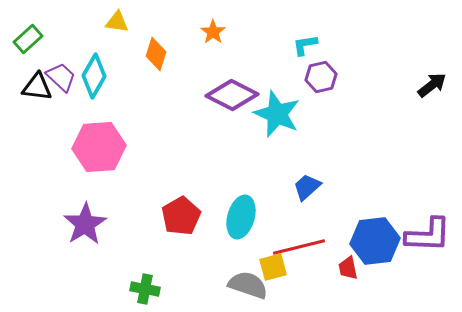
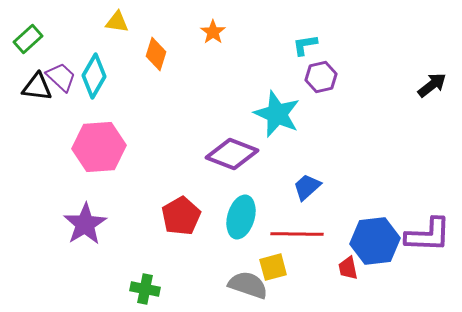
purple diamond: moved 59 px down; rotated 6 degrees counterclockwise
red line: moved 2 px left, 13 px up; rotated 15 degrees clockwise
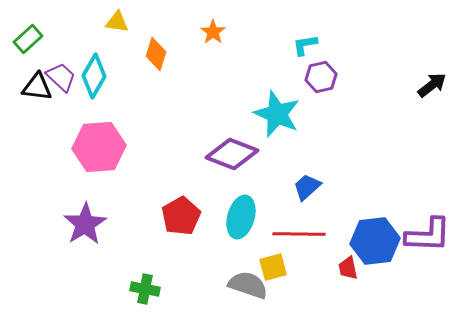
red line: moved 2 px right
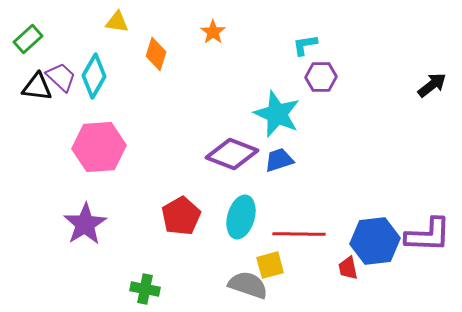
purple hexagon: rotated 12 degrees clockwise
blue trapezoid: moved 28 px left, 27 px up; rotated 24 degrees clockwise
yellow square: moved 3 px left, 2 px up
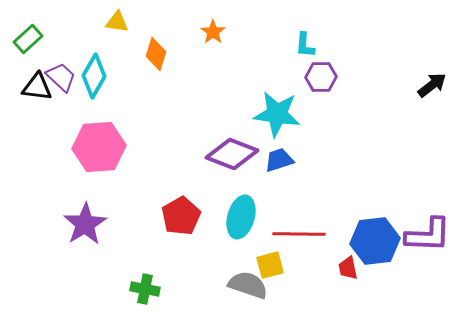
cyan L-shape: rotated 76 degrees counterclockwise
cyan star: rotated 15 degrees counterclockwise
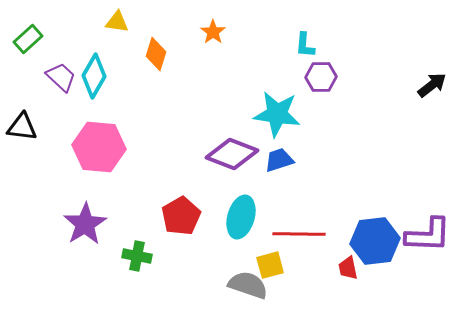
black triangle: moved 15 px left, 40 px down
pink hexagon: rotated 9 degrees clockwise
green cross: moved 8 px left, 33 px up
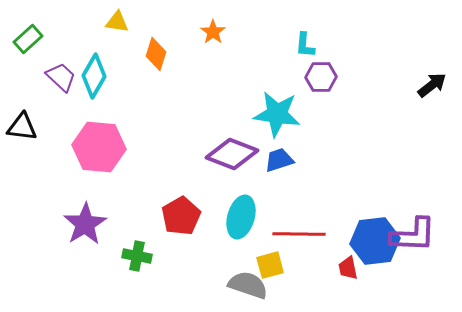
purple L-shape: moved 15 px left
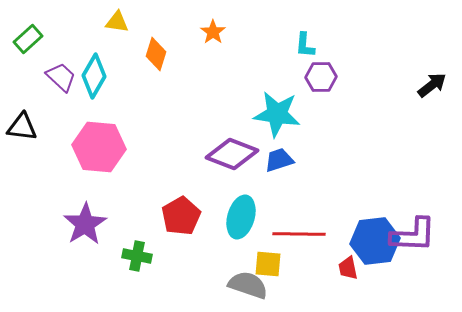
yellow square: moved 2 px left, 1 px up; rotated 20 degrees clockwise
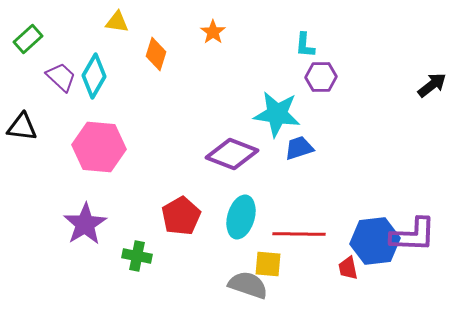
blue trapezoid: moved 20 px right, 12 px up
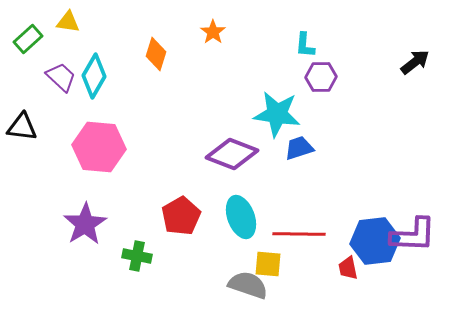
yellow triangle: moved 49 px left
black arrow: moved 17 px left, 23 px up
cyan ellipse: rotated 36 degrees counterclockwise
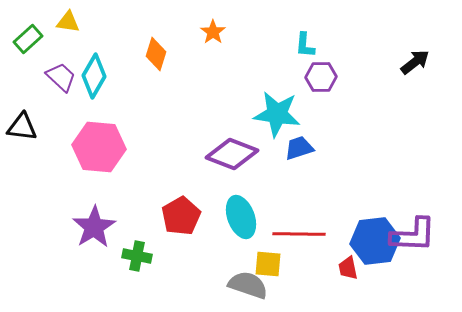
purple star: moved 9 px right, 3 px down
